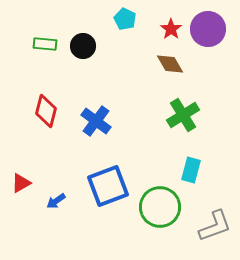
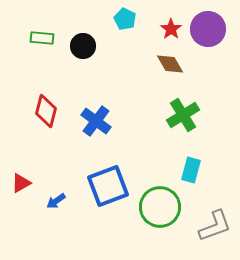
green rectangle: moved 3 px left, 6 px up
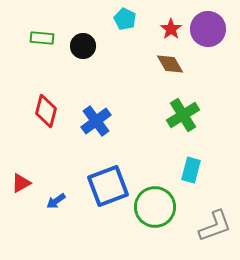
blue cross: rotated 16 degrees clockwise
green circle: moved 5 px left
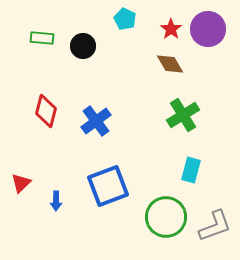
red triangle: rotated 15 degrees counterclockwise
blue arrow: rotated 54 degrees counterclockwise
green circle: moved 11 px right, 10 px down
